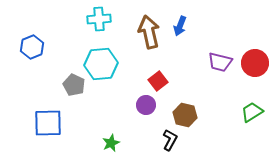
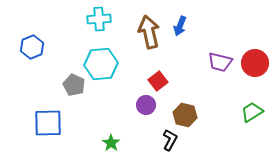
green star: rotated 12 degrees counterclockwise
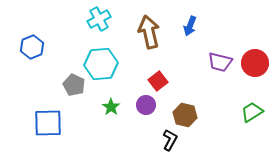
cyan cross: rotated 25 degrees counterclockwise
blue arrow: moved 10 px right
green star: moved 36 px up
